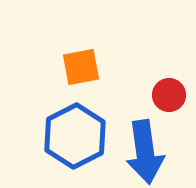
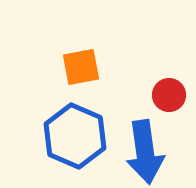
blue hexagon: rotated 10 degrees counterclockwise
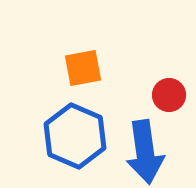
orange square: moved 2 px right, 1 px down
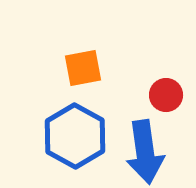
red circle: moved 3 px left
blue hexagon: rotated 6 degrees clockwise
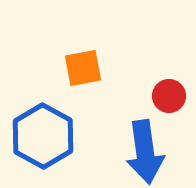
red circle: moved 3 px right, 1 px down
blue hexagon: moved 32 px left
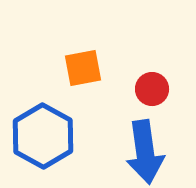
red circle: moved 17 px left, 7 px up
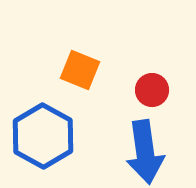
orange square: moved 3 px left, 2 px down; rotated 33 degrees clockwise
red circle: moved 1 px down
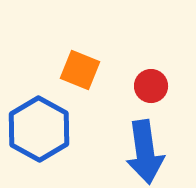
red circle: moved 1 px left, 4 px up
blue hexagon: moved 4 px left, 7 px up
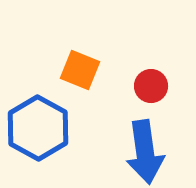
blue hexagon: moved 1 px left, 1 px up
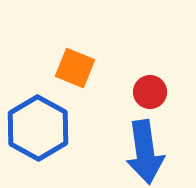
orange square: moved 5 px left, 2 px up
red circle: moved 1 px left, 6 px down
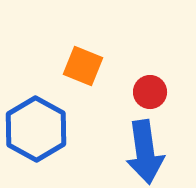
orange square: moved 8 px right, 2 px up
blue hexagon: moved 2 px left, 1 px down
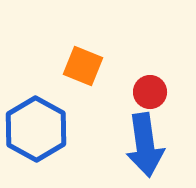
blue arrow: moved 7 px up
